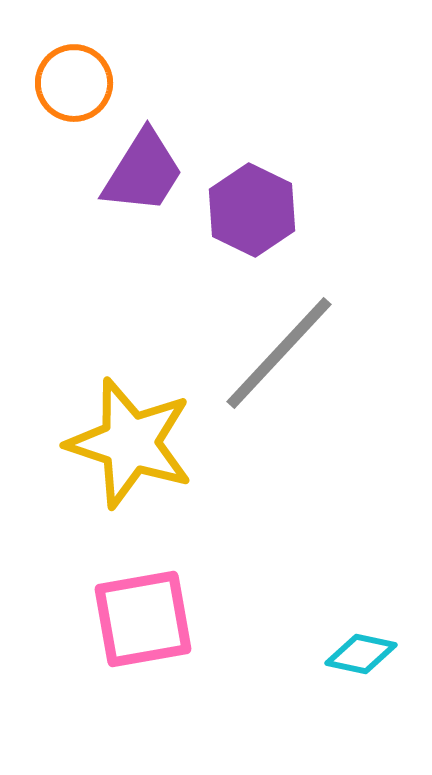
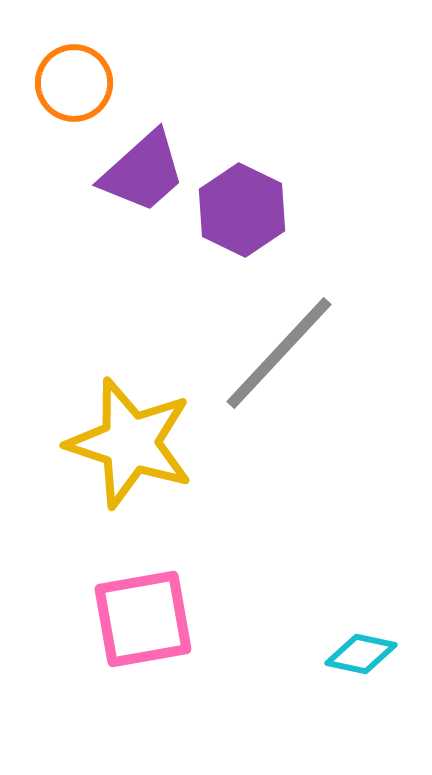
purple trapezoid: rotated 16 degrees clockwise
purple hexagon: moved 10 px left
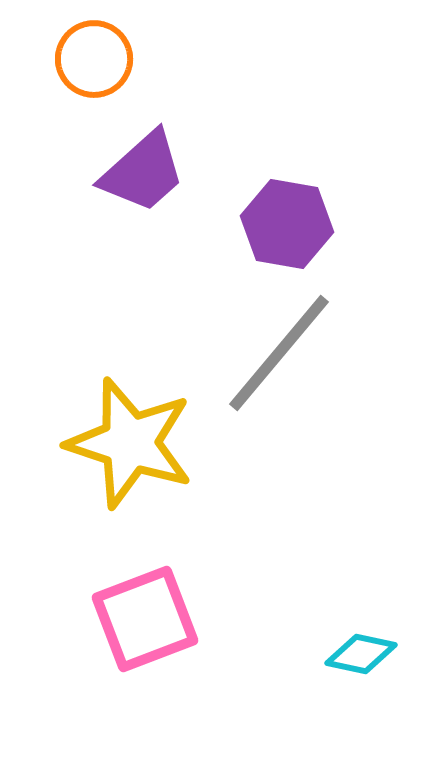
orange circle: moved 20 px right, 24 px up
purple hexagon: moved 45 px right, 14 px down; rotated 16 degrees counterclockwise
gray line: rotated 3 degrees counterclockwise
pink square: moved 2 px right; rotated 11 degrees counterclockwise
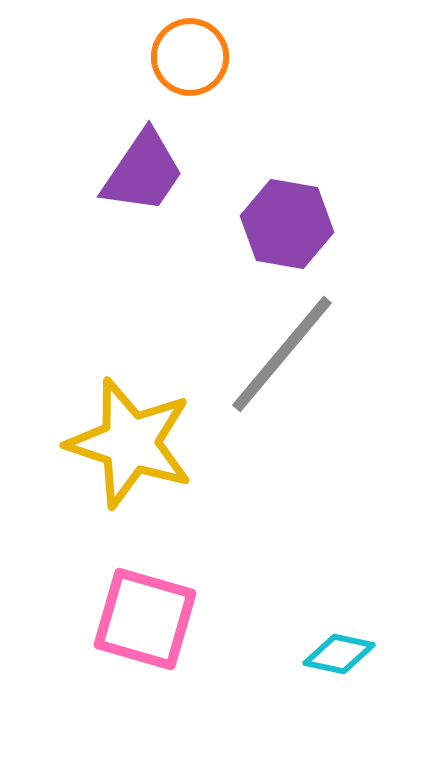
orange circle: moved 96 px right, 2 px up
purple trapezoid: rotated 14 degrees counterclockwise
gray line: moved 3 px right, 1 px down
pink square: rotated 37 degrees clockwise
cyan diamond: moved 22 px left
